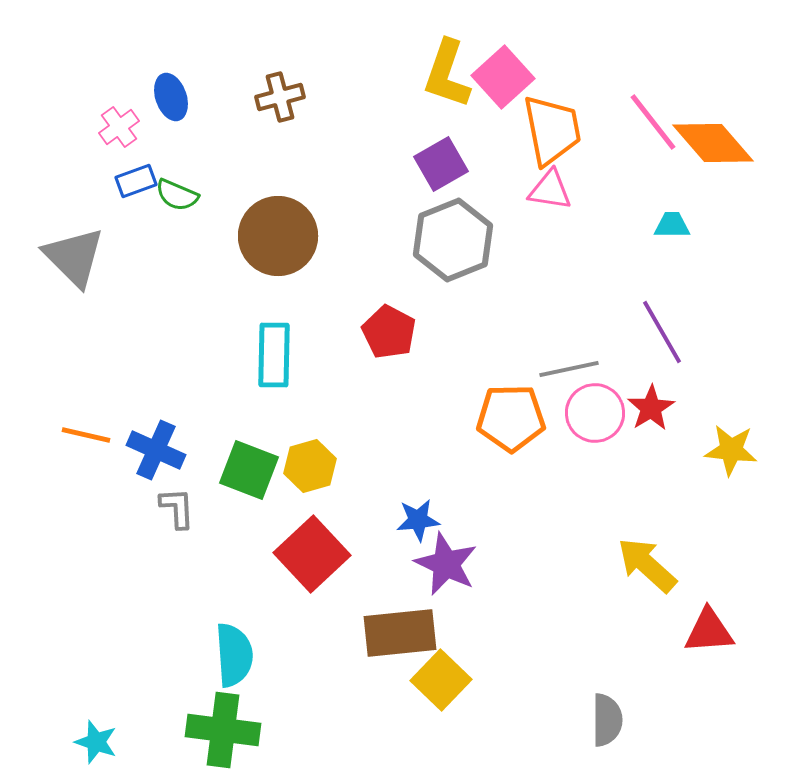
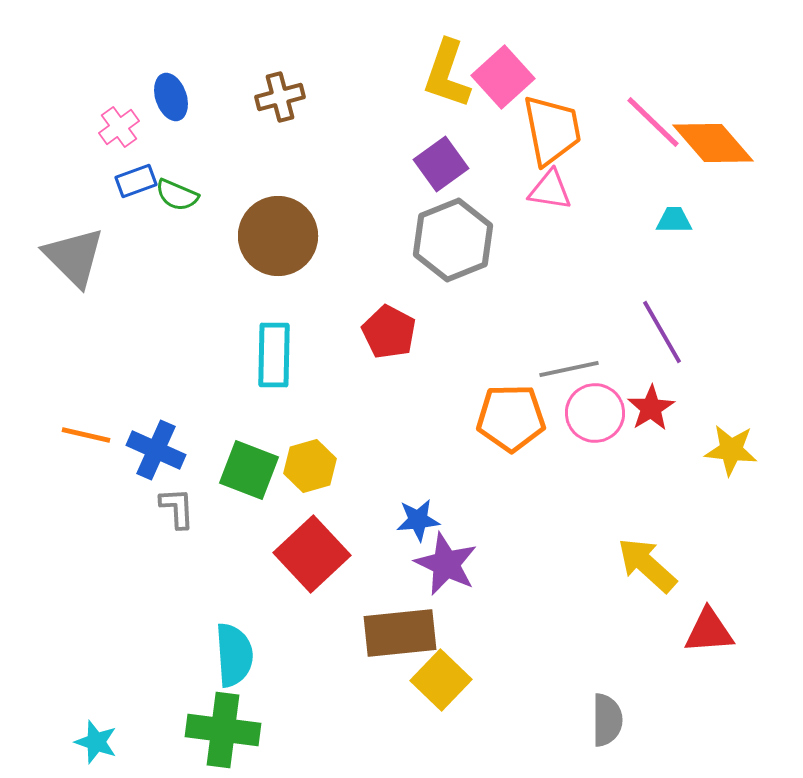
pink line: rotated 8 degrees counterclockwise
purple square: rotated 6 degrees counterclockwise
cyan trapezoid: moved 2 px right, 5 px up
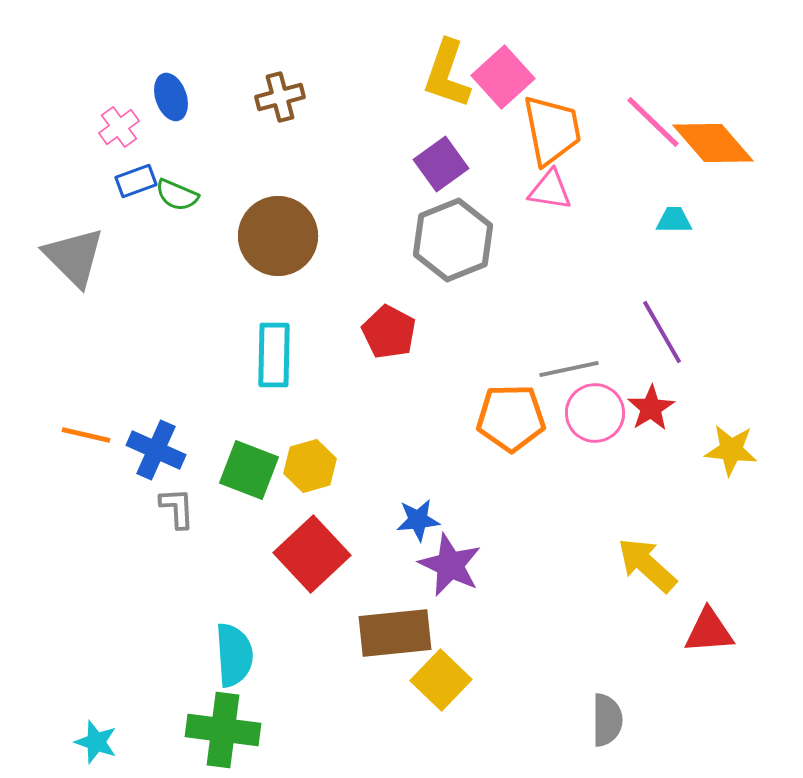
purple star: moved 4 px right, 1 px down
brown rectangle: moved 5 px left
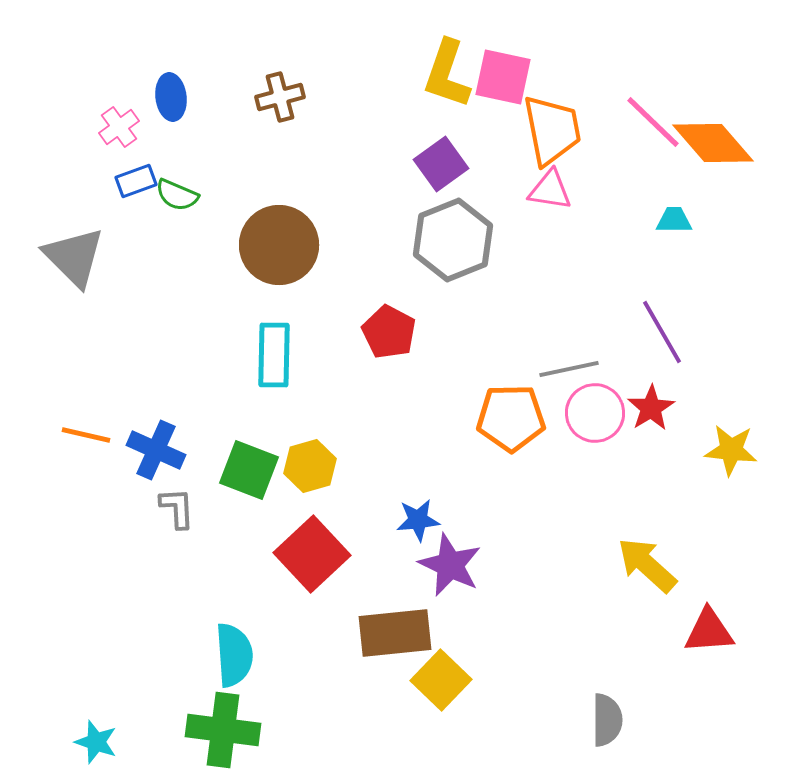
pink square: rotated 36 degrees counterclockwise
blue ellipse: rotated 12 degrees clockwise
brown circle: moved 1 px right, 9 px down
